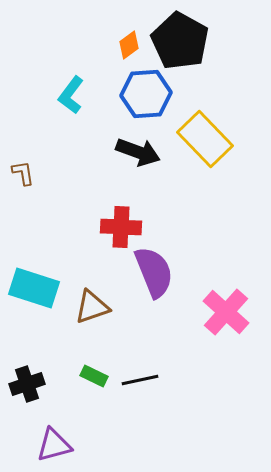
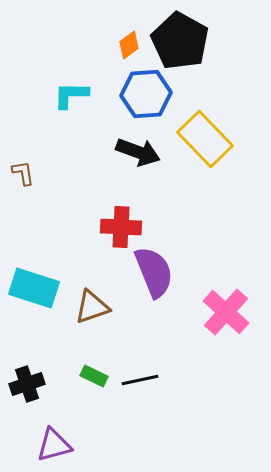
cyan L-shape: rotated 54 degrees clockwise
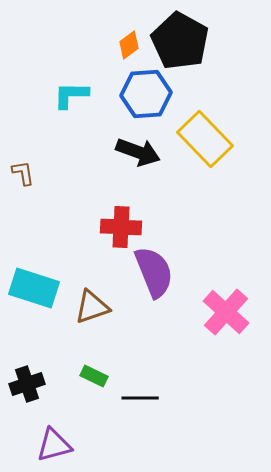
black line: moved 18 px down; rotated 12 degrees clockwise
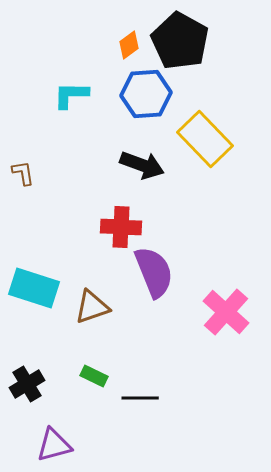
black arrow: moved 4 px right, 13 px down
black cross: rotated 12 degrees counterclockwise
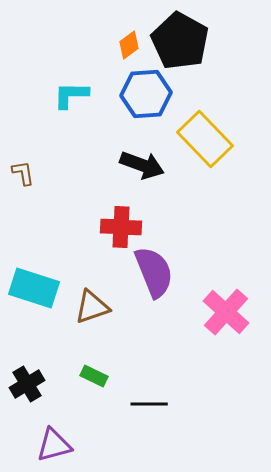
black line: moved 9 px right, 6 px down
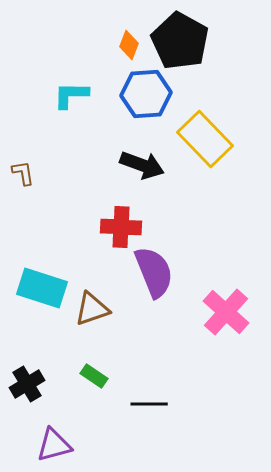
orange diamond: rotated 32 degrees counterclockwise
cyan rectangle: moved 8 px right
brown triangle: moved 2 px down
green rectangle: rotated 8 degrees clockwise
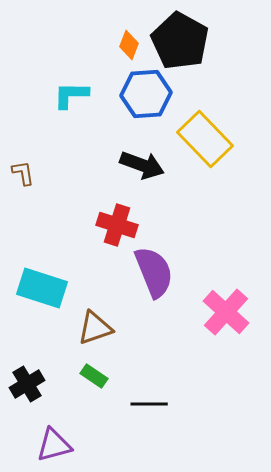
red cross: moved 4 px left, 2 px up; rotated 15 degrees clockwise
brown triangle: moved 3 px right, 19 px down
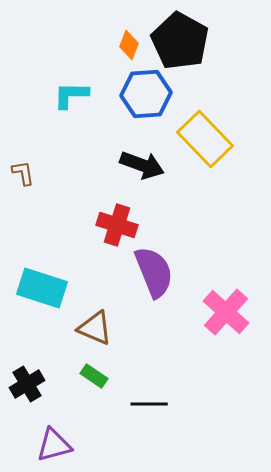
brown triangle: rotated 42 degrees clockwise
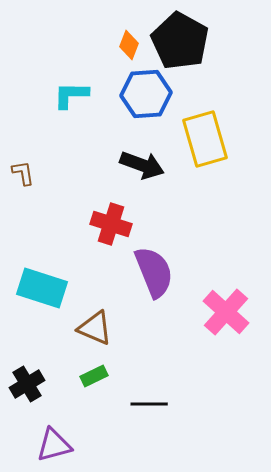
yellow rectangle: rotated 28 degrees clockwise
red cross: moved 6 px left, 1 px up
green rectangle: rotated 60 degrees counterclockwise
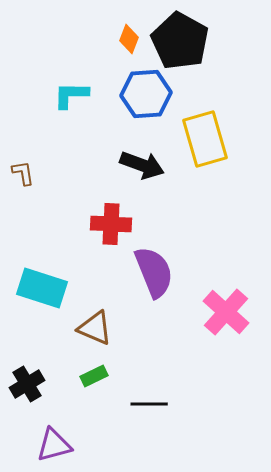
orange diamond: moved 6 px up
red cross: rotated 15 degrees counterclockwise
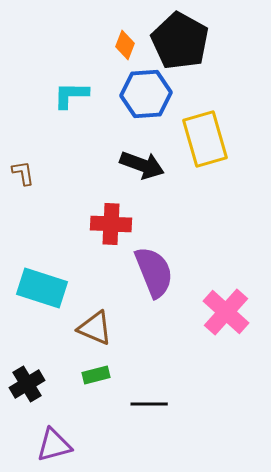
orange diamond: moved 4 px left, 6 px down
green rectangle: moved 2 px right, 1 px up; rotated 12 degrees clockwise
